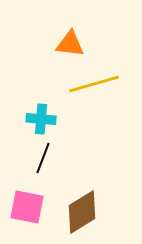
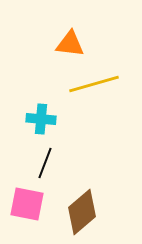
black line: moved 2 px right, 5 px down
pink square: moved 3 px up
brown diamond: rotated 9 degrees counterclockwise
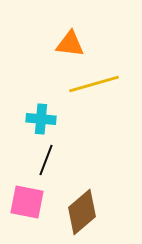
black line: moved 1 px right, 3 px up
pink square: moved 2 px up
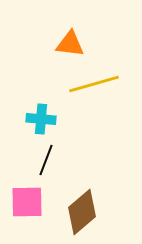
pink square: rotated 12 degrees counterclockwise
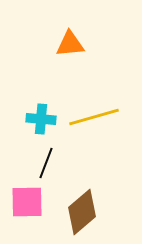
orange triangle: rotated 12 degrees counterclockwise
yellow line: moved 33 px down
black line: moved 3 px down
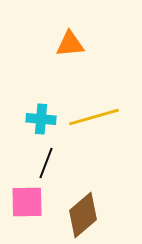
brown diamond: moved 1 px right, 3 px down
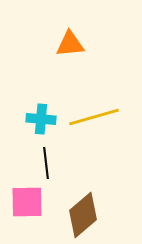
black line: rotated 28 degrees counterclockwise
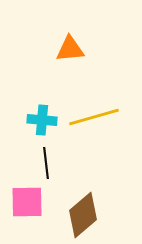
orange triangle: moved 5 px down
cyan cross: moved 1 px right, 1 px down
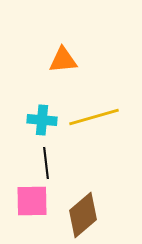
orange triangle: moved 7 px left, 11 px down
pink square: moved 5 px right, 1 px up
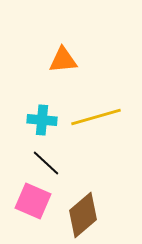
yellow line: moved 2 px right
black line: rotated 40 degrees counterclockwise
pink square: moved 1 px right; rotated 24 degrees clockwise
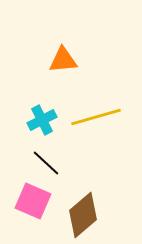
cyan cross: rotated 32 degrees counterclockwise
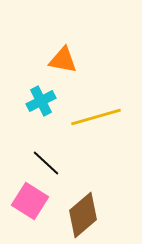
orange triangle: rotated 16 degrees clockwise
cyan cross: moved 1 px left, 19 px up
pink square: moved 3 px left; rotated 9 degrees clockwise
